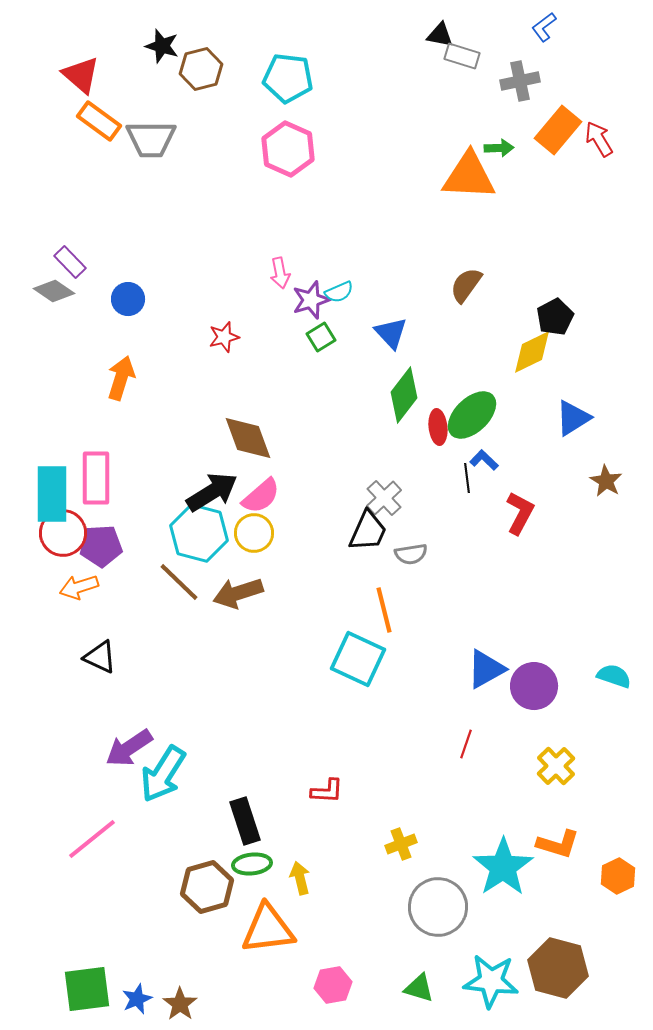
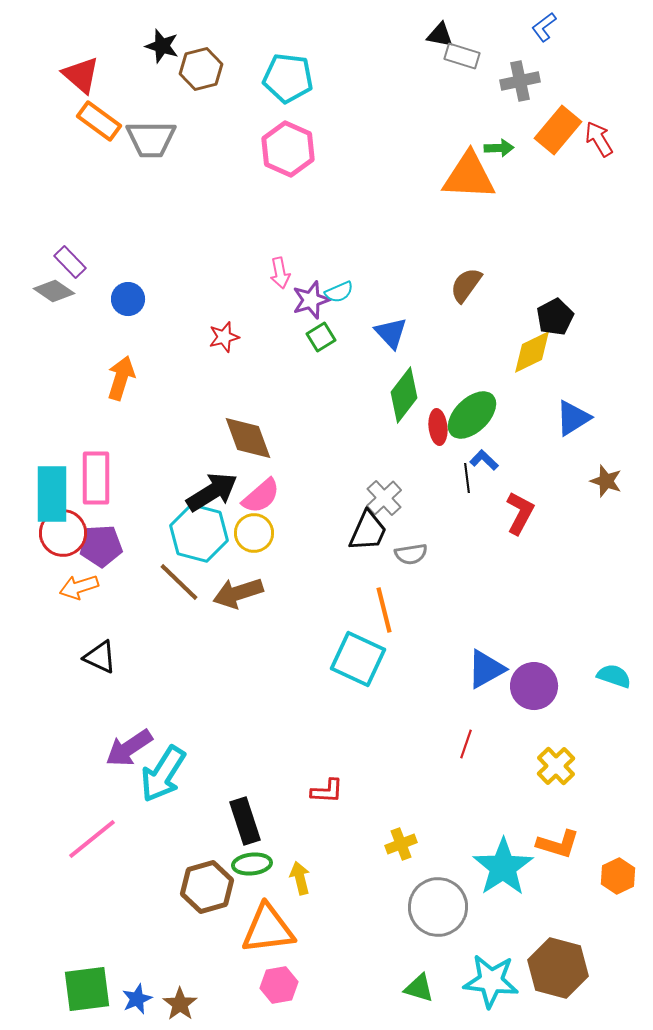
brown star at (606, 481): rotated 12 degrees counterclockwise
pink hexagon at (333, 985): moved 54 px left
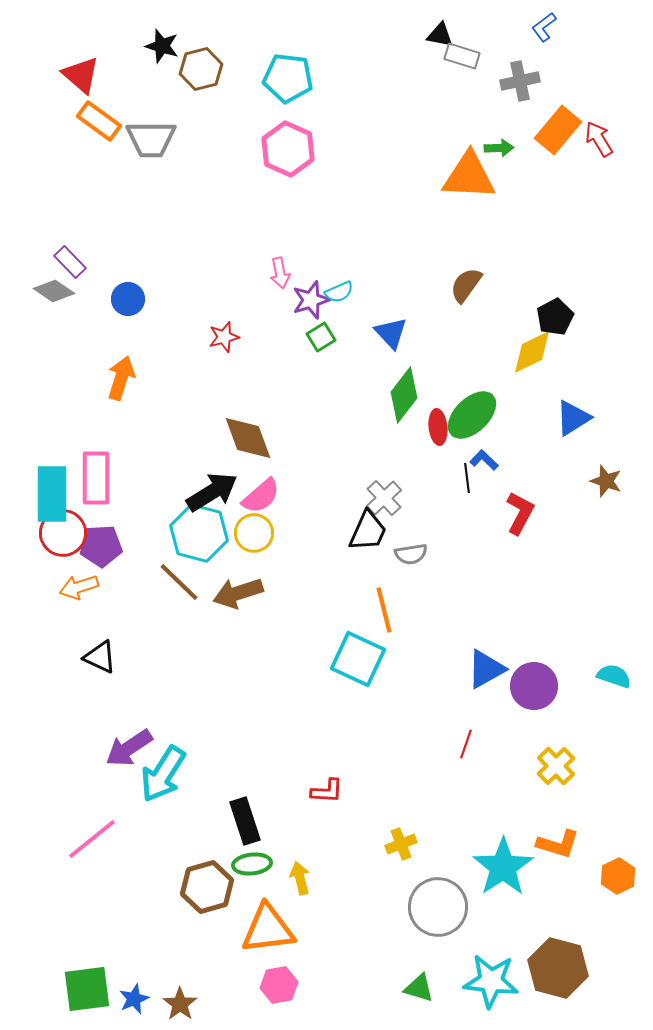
blue star at (137, 999): moved 3 px left
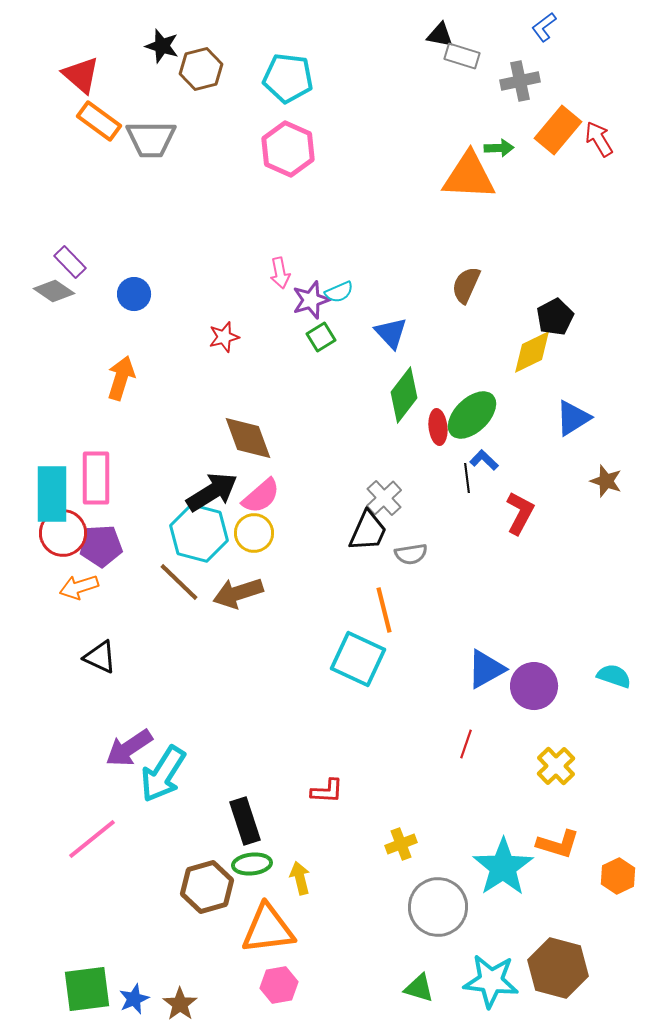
brown semicircle at (466, 285): rotated 12 degrees counterclockwise
blue circle at (128, 299): moved 6 px right, 5 px up
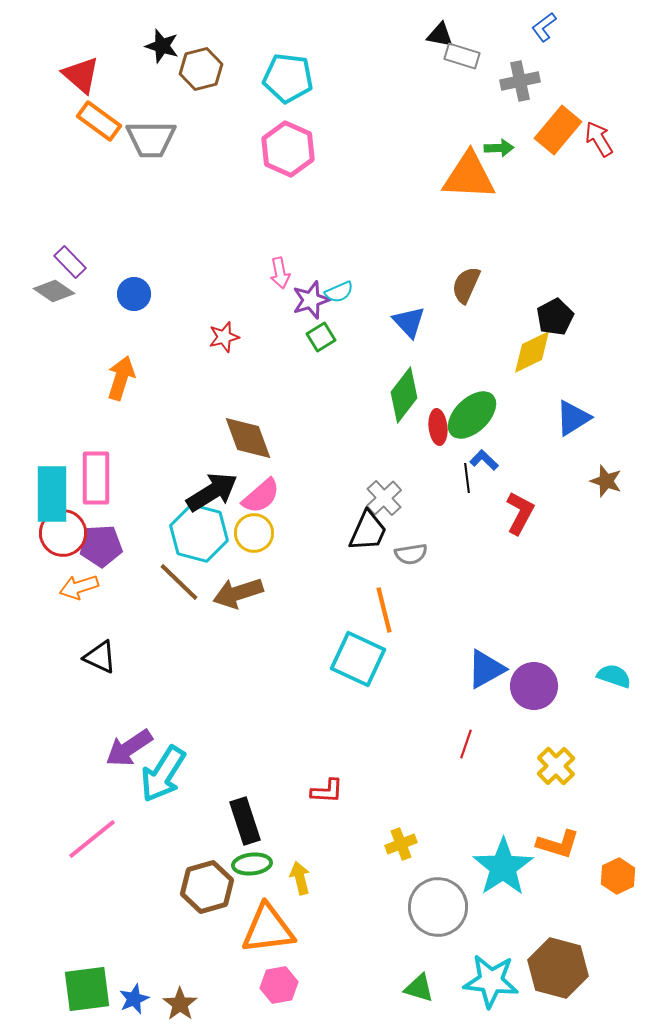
blue triangle at (391, 333): moved 18 px right, 11 px up
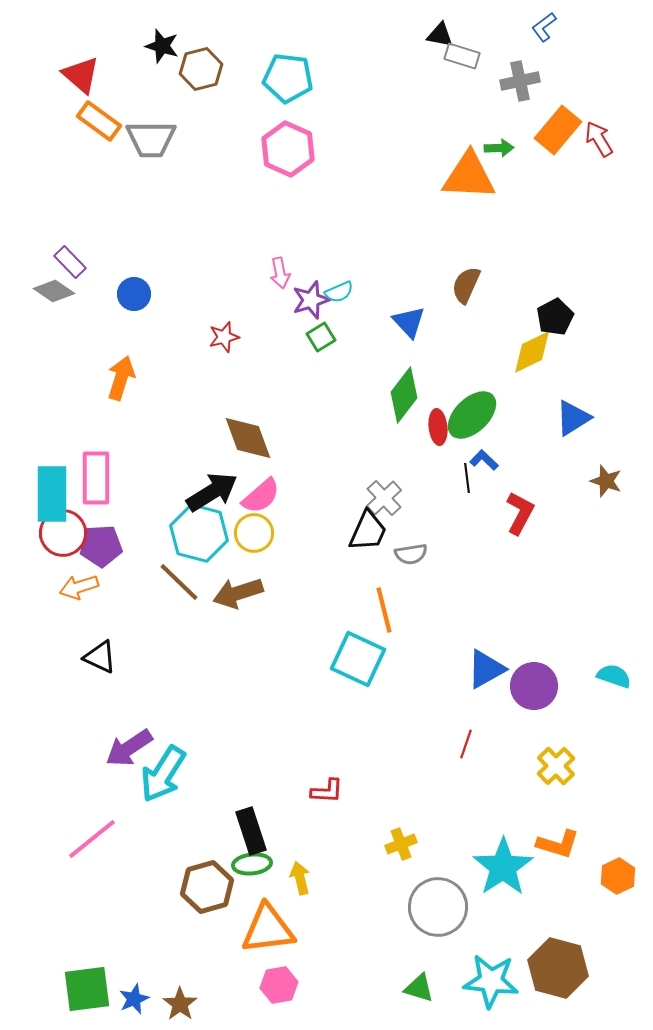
black rectangle at (245, 821): moved 6 px right, 10 px down
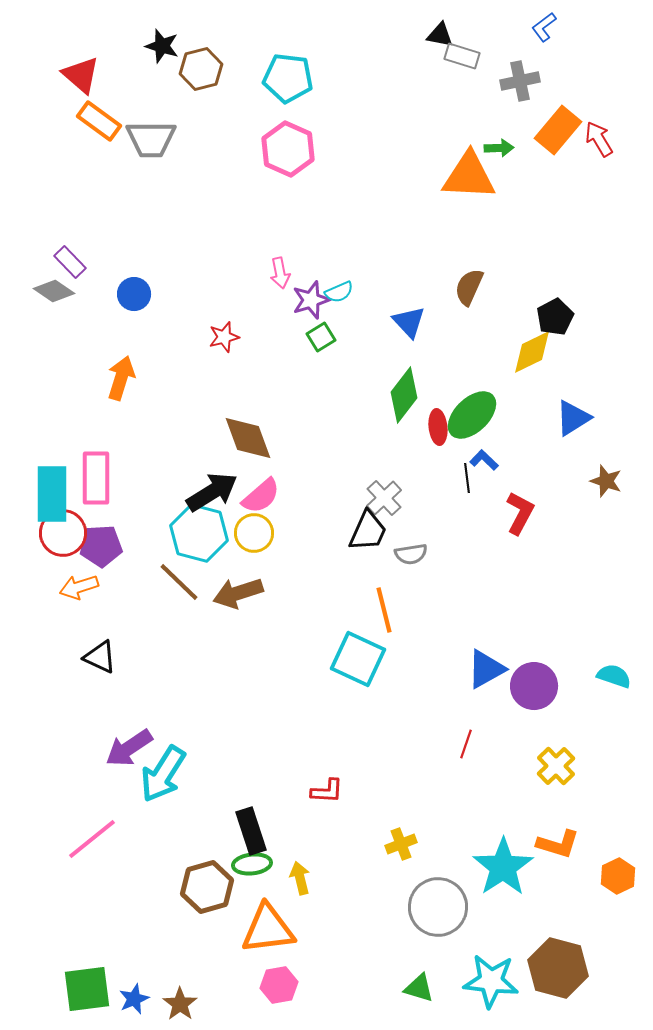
brown semicircle at (466, 285): moved 3 px right, 2 px down
